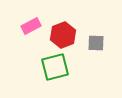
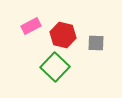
red hexagon: rotated 25 degrees counterclockwise
green square: rotated 32 degrees counterclockwise
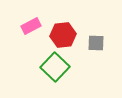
red hexagon: rotated 20 degrees counterclockwise
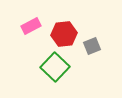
red hexagon: moved 1 px right, 1 px up
gray square: moved 4 px left, 3 px down; rotated 24 degrees counterclockwise
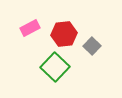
pink rectangle: moved 1 px left, 2 px down
gray square: rotated 24 degrees counterclockwise
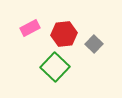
gray square: moved 2 px right, 2 px up
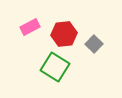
pink rectangle: moved 1 px up
green square: rotated 12 degrees counterclockwise
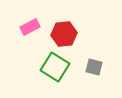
gray square: moved 23 px down; rotated 30 degrees counterclockwise
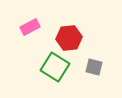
red hexagon: moved 5 px right, 4 px down
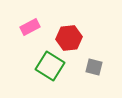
green square: moved 5 px left, 1 px up
